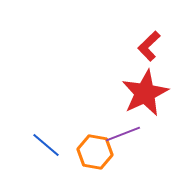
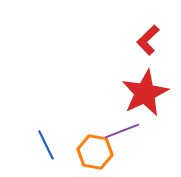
red L-shape: moved 1 px left, 6 px up
purple line: moved 1 px left, 3 px up
blue line: rotated 24 degrees clockwise
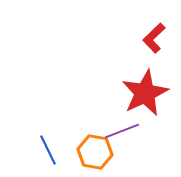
red L-shape: moved 6 px right, 2 px up
blue line: moved 2 px right, 5 px down
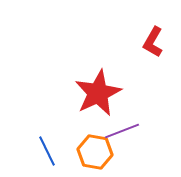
red L-shape: moved 1 px left, 4 px down; rotated 16 degrees counterclockwise
red star: moved 47 px left
blue line: moved 1 px left, 1 px down
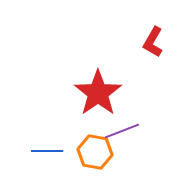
red star: rotated 9 degrees counterclockwise
blue line: rotated 64 degrees counterclockwise
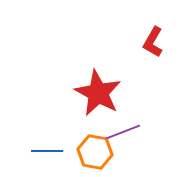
red star: rotated 9 degrees counterclockwise
purple line: moved 1 px right, 1 px down
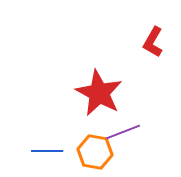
red star: moved 1 px right
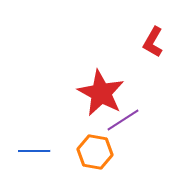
red star: moved 2 px right
purple line: moved 12 px up; rotated 12 degrees counterclockwise
blue line: moved 13 px left
